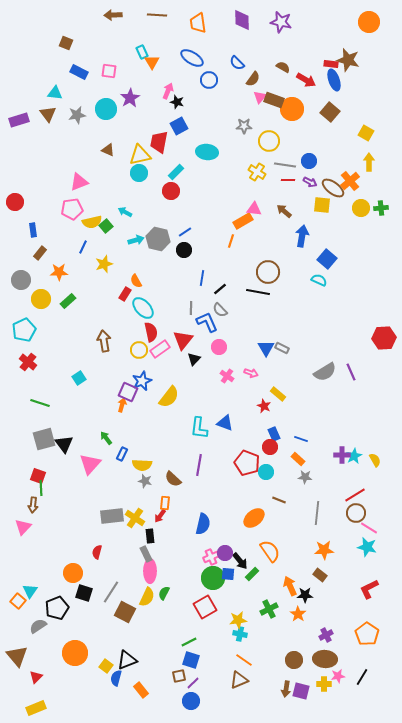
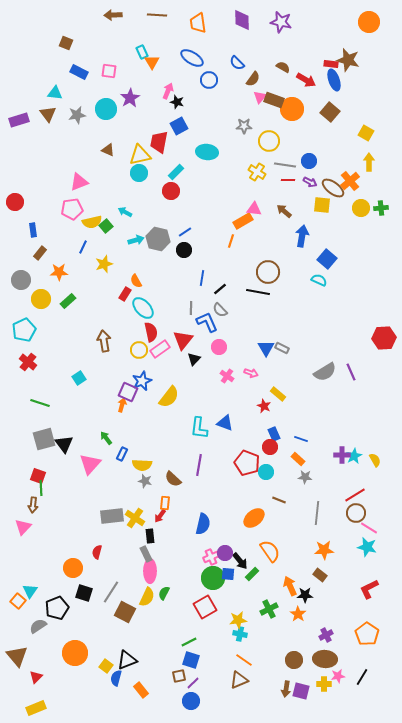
orange circle at (73, 573): moved 5 px up
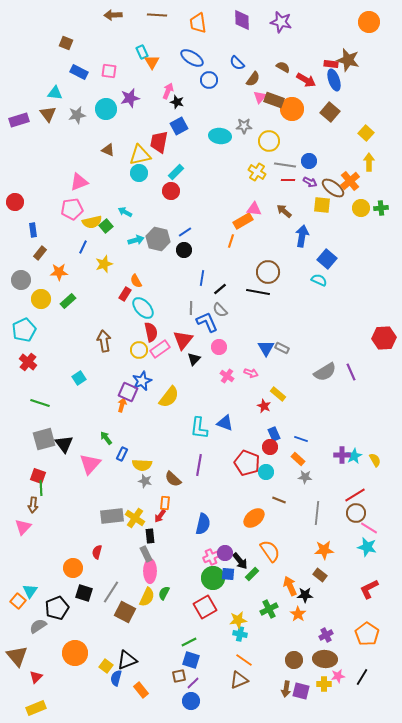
purple star at (130, 98): rotated 18 degrees clockwise
yellow square at (366, 133): rotated 14 degrees clockwise
cyan ellipse at (207, 152): moved 13 px right, 16 px up
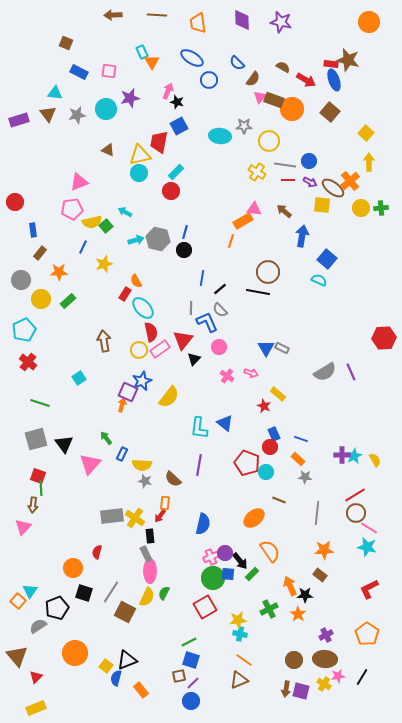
blue line at (185, 232): rotated 40 degrees counterclockwise
blue triangle at (225, 423): rotated 18 degrees clockwise
gray square at (44, 439): moved 8 px left
yellow cross at (324, 684): rotated 32 degrees clockwise
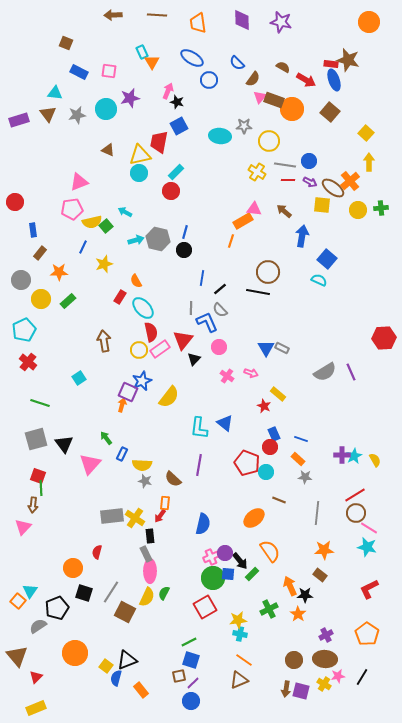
yellow circle at (361, 208): moved 3 px left, 2 px down
red rectangle at (125, 294): moved 5 px left, 3 px down
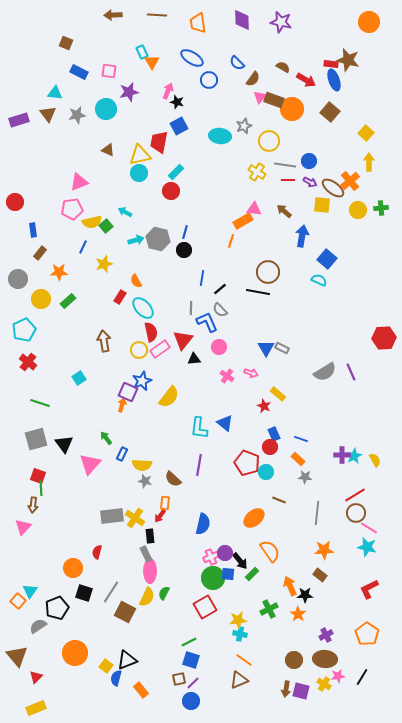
purple star at (130, 98): moved 1 px left, 6 px up
gray star at (244, 126): rotated 21 degrees counterclockwise
gray circle at (21, 280): moved 3 px left, 1 px up
black triangle at (194, 359): rotated 40 degrees clockwise
brown square at (179, 676): moved 3 px down
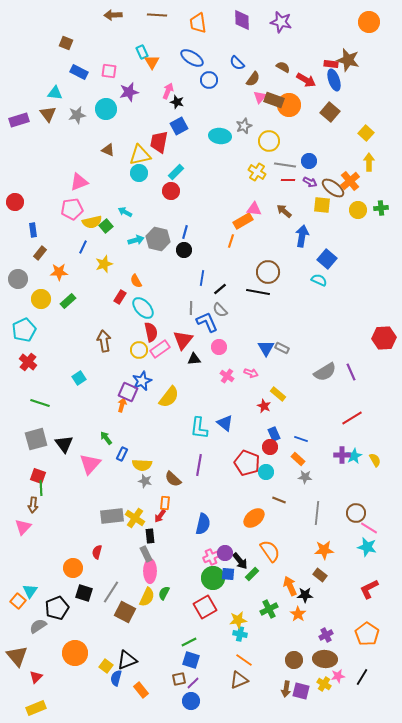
orange circle at (292, 109): moved 3 px left, 4 px up
red line at (355, 495): moved 3 px left, 77 px up
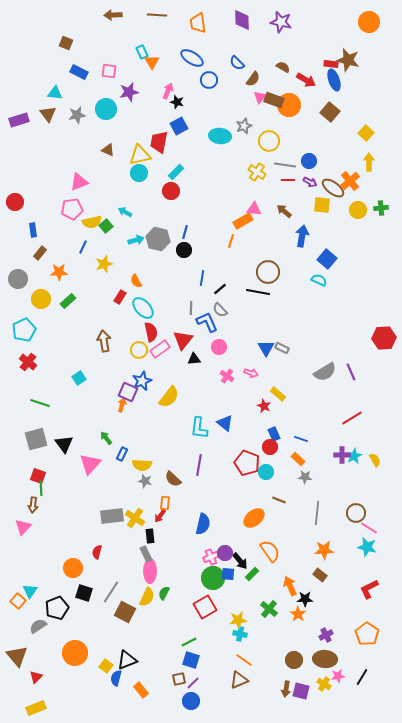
black star at (305, 595): moved 4 px down
green cross at (269, 609): rotated 24 degrees counterclockwise
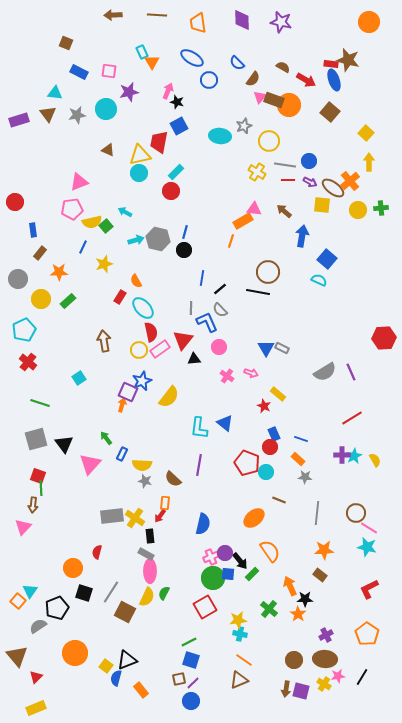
gray rectangle at (146, 554): rotated 35 degrees counterclockwise
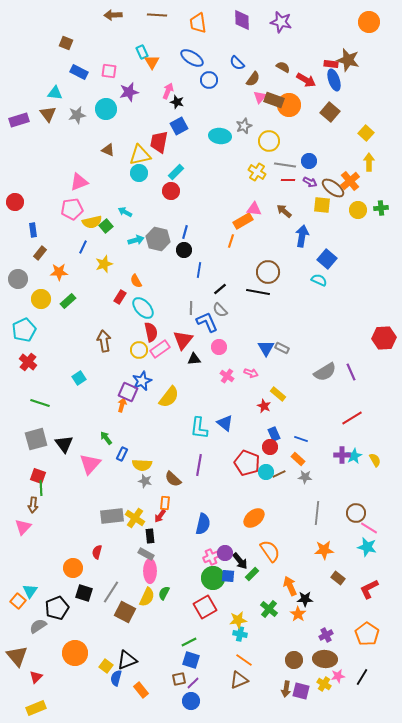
blue line at (202, 278): moved 3 px left, 8 px up
brown line at (279, 500): moved 26 px up; rotated 48 degrees counterclockwise
blue square at (228, 574): moved 2 px down
brown rectangle at (320, 575): moved 18 px right, 3 px down
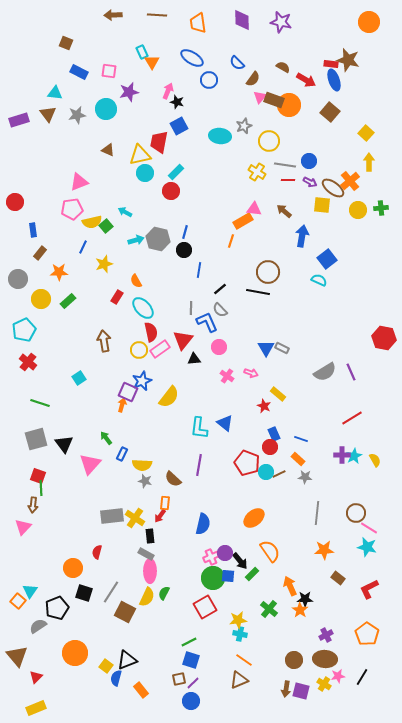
cyan circle at (139, 173): moved 6 px right
blue square at (327, 259): rotated 12 degrees clockwise
red rectangle at (120, 297): moved 3 px left
red hexagon at (384, 338): rotated 15 degrees clockwise
orange star at (298, 614): moved 2 px right, 4 px up
